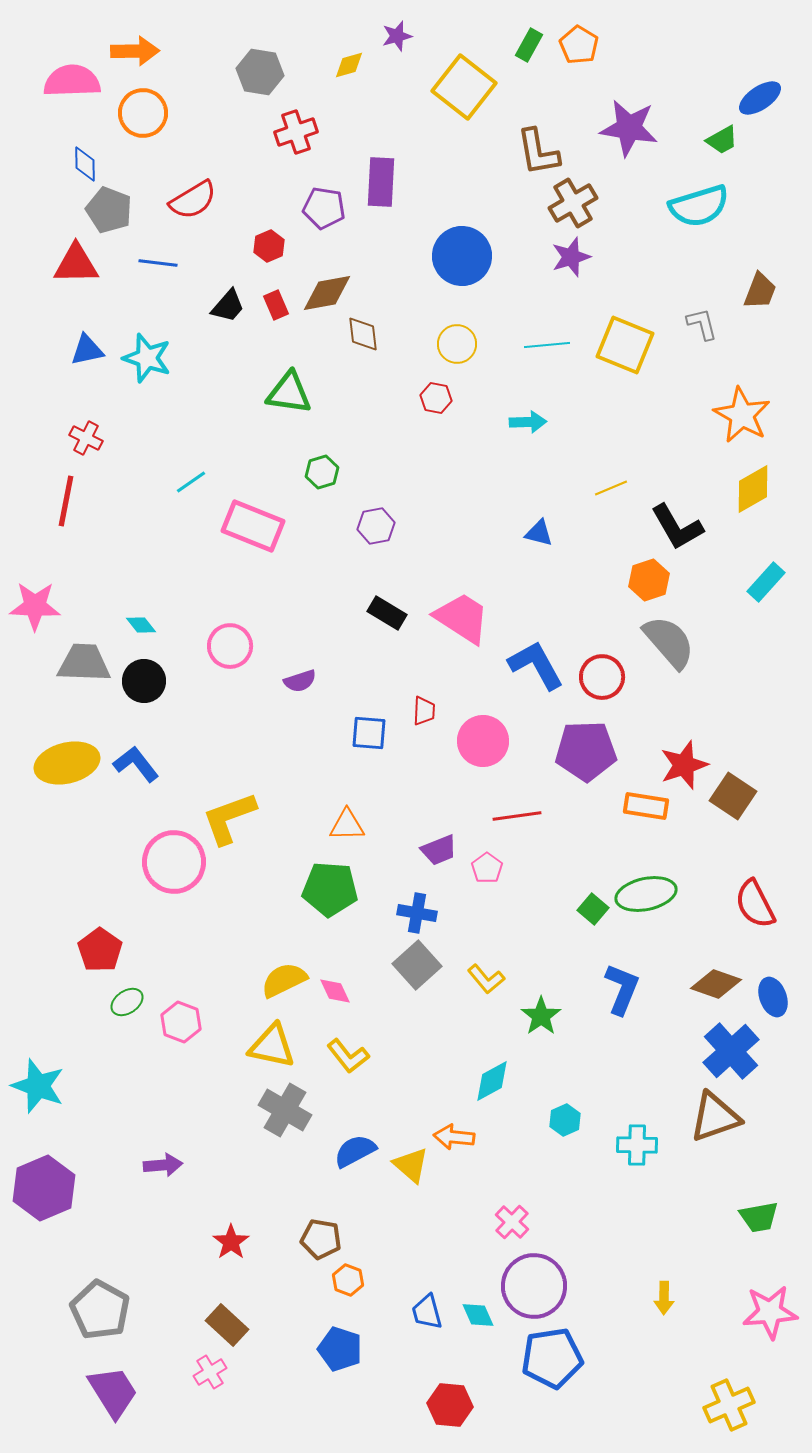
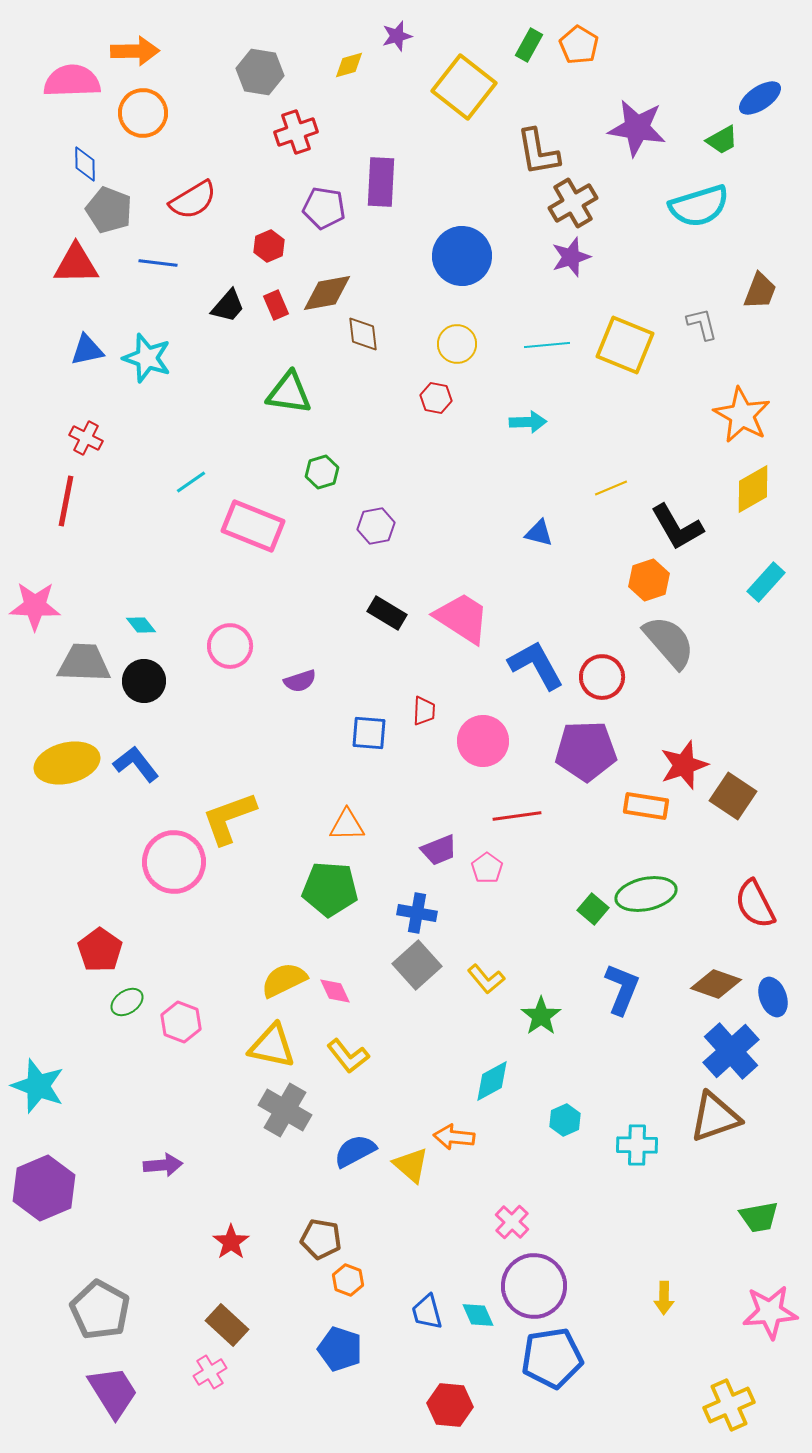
purple star at (629, 128): moved 8 px right
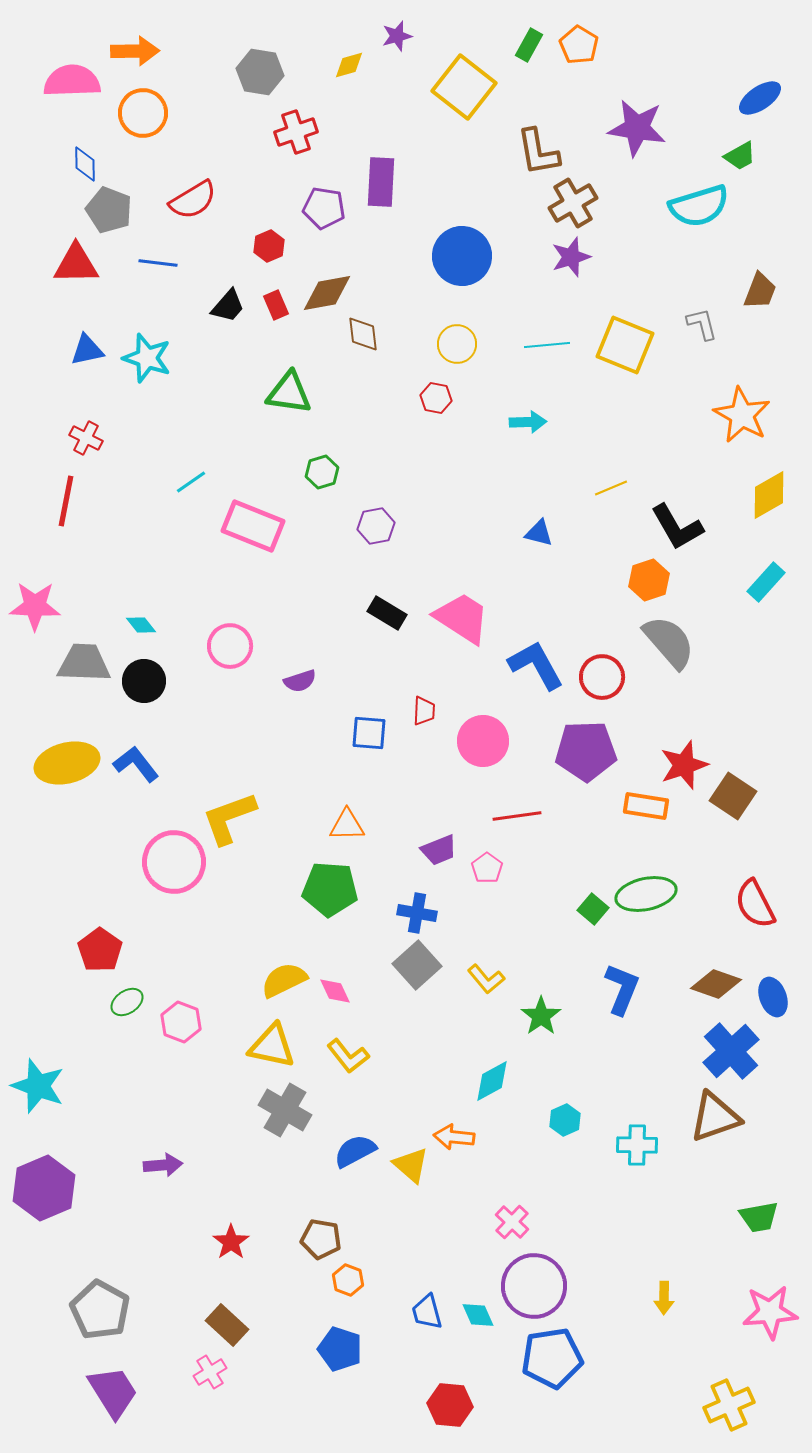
green trapezoid at (722, 140): moved 18 px right, 16 px down
yellow diamond at (753, 489): moved 16 px right, 6 px down
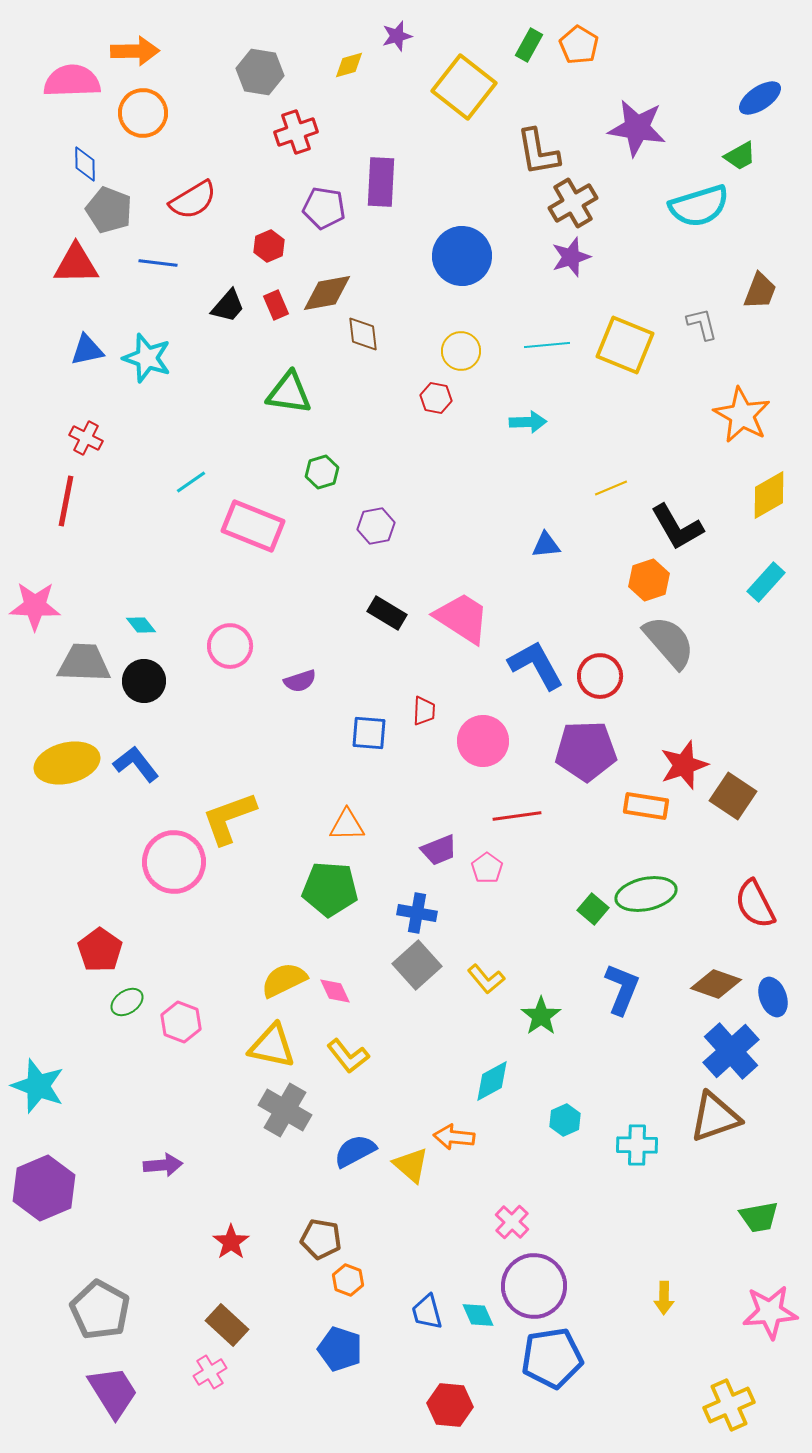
yellow circle at (457, 344): moved 4 px right, 7 px down
blue triangle at (539, 533): moved 7 px right, 12 px down; rotated 20 degrees counterclockwise
red circle at (602, 677): moved 2 px left, 1 px up
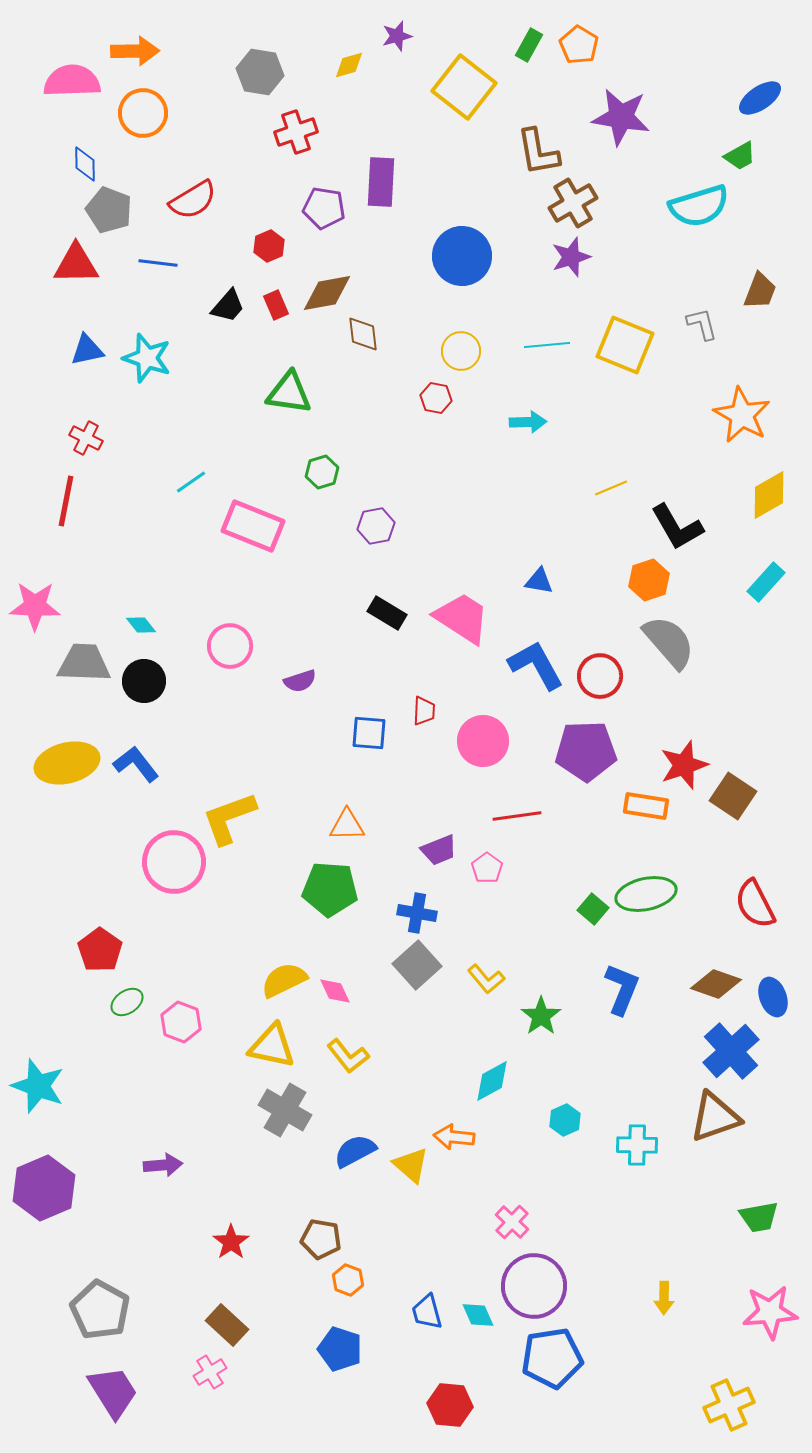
purple star at (637, 128): moved 16 px left, 11 px up
blue triangle at (546, 545): moved 7 px left, 36 px down; rotated 16 degrees clockwise
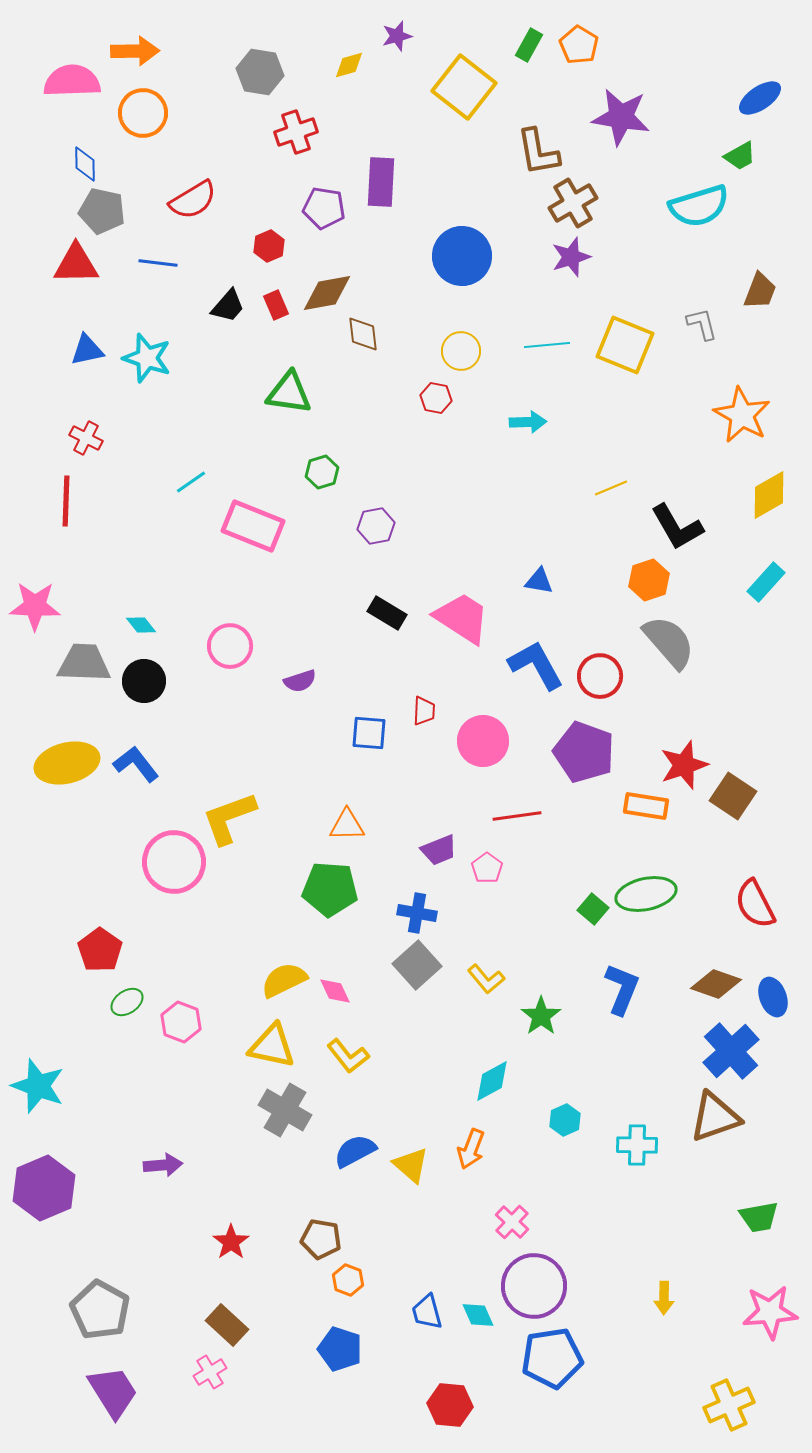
gray pentagon at (109, 210): moved 7 px left, 1 px down; rotated 9 degrees counterclockwise
red line at (66, 501): rotated 9 degrees counterclockwise
purple pentagon at (586, 751): moved 2 px left, 1 px down; rotated 22 degrees clockwise
orange arrow at (454, 1137): moved 17 px right, 12 px down; rotated 75 degrees counterclockwise
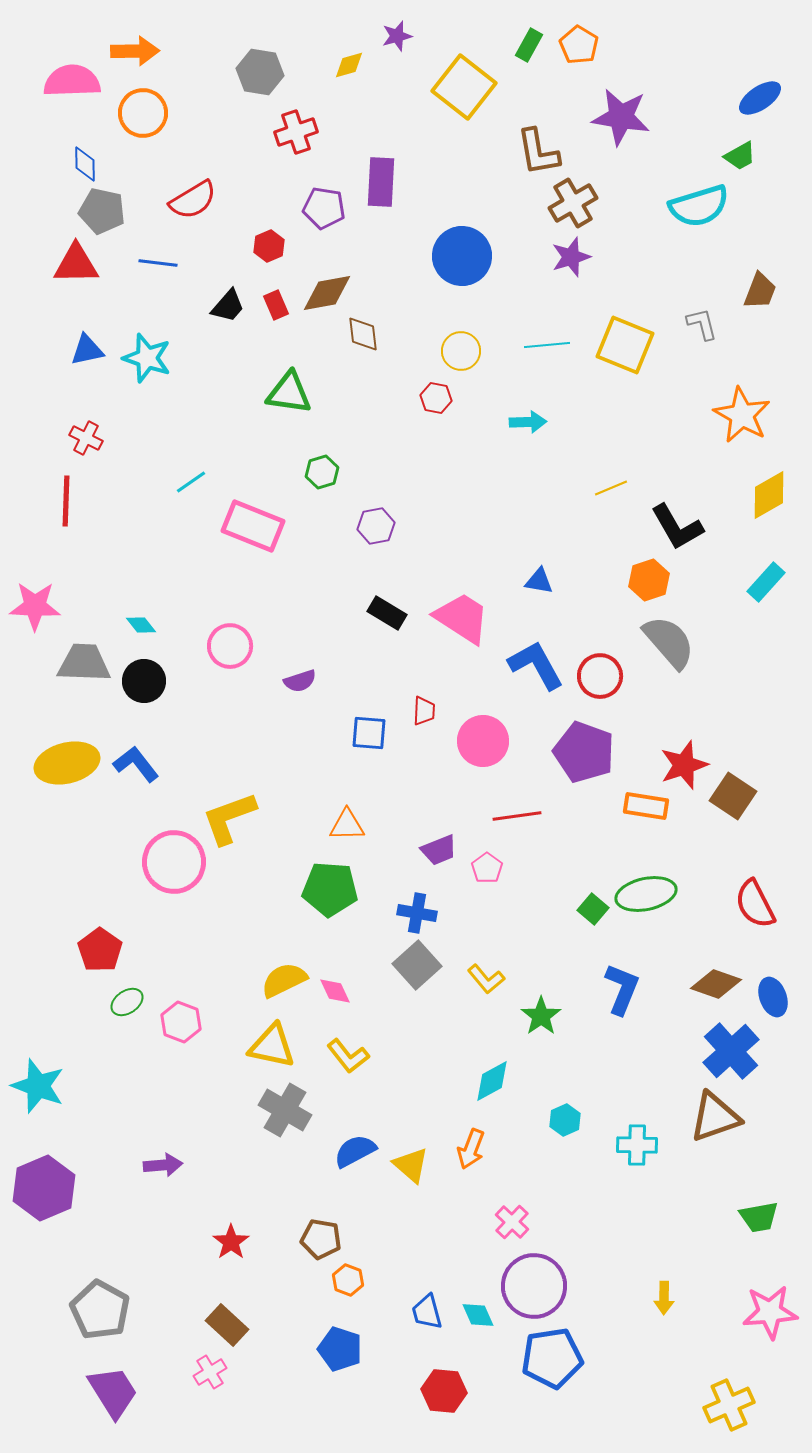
red hexagon at (450, 1405): moved 6 px left, 14 px up
